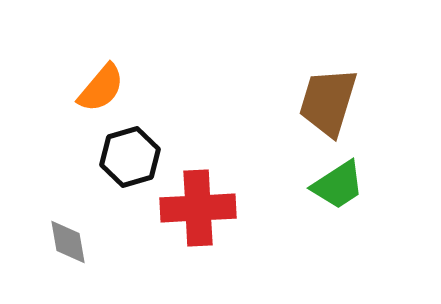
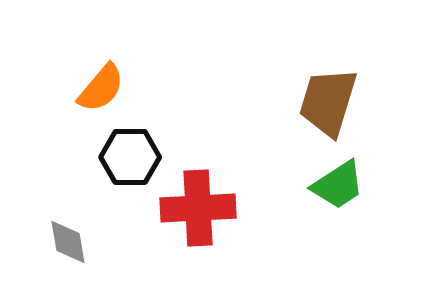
black hexagon: rotated 16 degrees clockwise
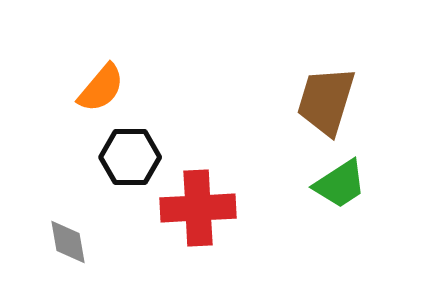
brown trapezoid: moved 2 px left, 1 px up
green trapezoid: moved 2 px right, 1 px up
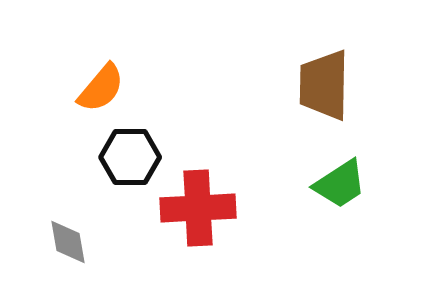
brown trapezoid: moved 2 px left, 16 px up; rotated 16 degrees counterclockwise
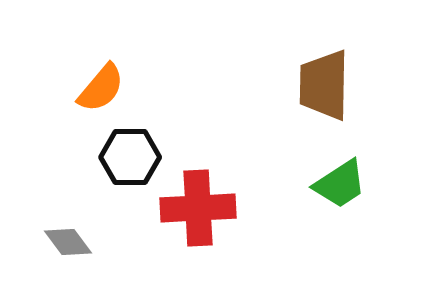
gray diamond: rotated 27 degrees counterclockwise
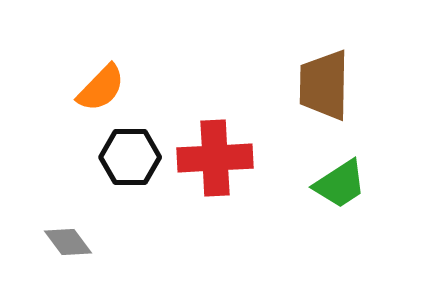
orange semicircle: rotated 4 degrees clockwise
red cross: moved 17 px right, 50 px up
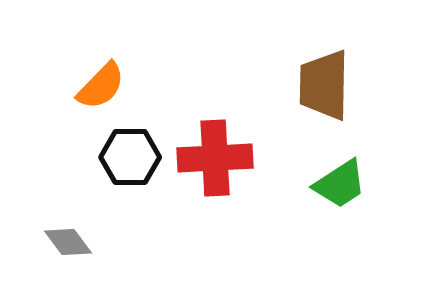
orange semicircle: moved 2 px up
